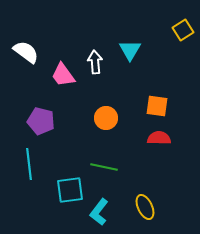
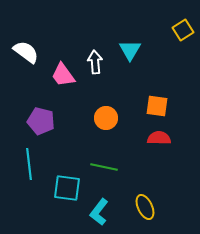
cyan square: moved 3 px left, 2 px up; rotated 16 degrees clockwise
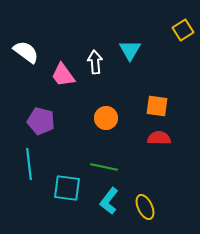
cyan L-shape: moved 10 px right, 11 px up
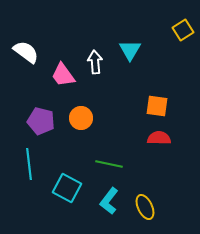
orange circle: moved 25 px left
green line: moved 5 px right, 3 px up
cyan square: rotated 20 degrees clockwise
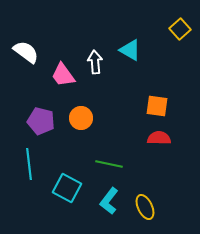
yellow square: moved 3 px left, 1 px up; rotated 10 degrees counterclockwise
cyan triangle: rotated 30 degrees counterclockwise
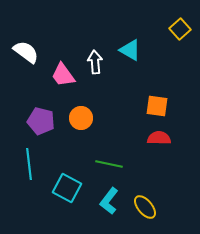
yellow ellipse: rotated 15 degrees counterclockwise
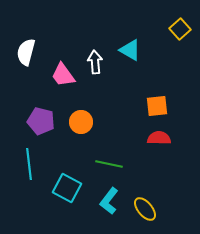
white semicircle: rotated 112 degrees counterclockwise
orange square: rotated 15 degrees counterclockwise
orange circle: moved 4 px down
yellow ellipse: moved 2 px down
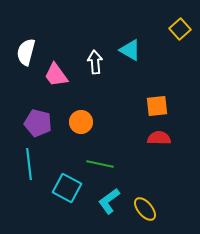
pink trapezoid: moved 7 px left
purple pentagon: moved 3 px left, 2 px down
green line: moved 9 px left
cyan L-shape: rotated 16 degrees clockwise
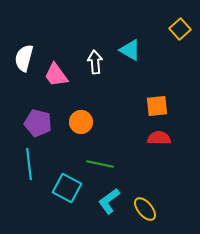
white semicircle: moved 2 px left, 6 px down
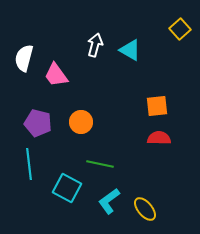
white arrow: moved 17 px up; rotated 20 degrees clockwise
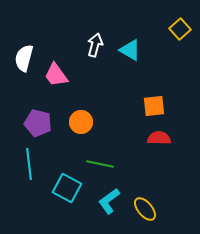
orange square: moved 3 px left
